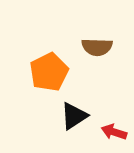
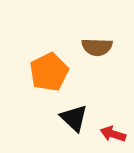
black triangle: moved 2 px down; rotated 44 degrees counterclockwise
red arrow: moved 1 px left, 2 px down
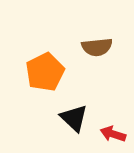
brown semicircle: rotated 8 degrees counterclockwise
orange pentagon: moved 4 px left
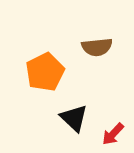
red arrow: rotated 65 degrees counterclockwise
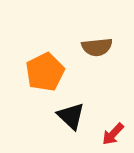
black triangle: moved 3 px left, 2 px up
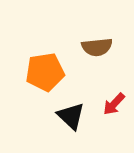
orange pentagon: rotated 18 degrees clockwise
red arrow: moved 1 px right, 30 px up
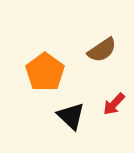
brown semicircle: moved 5 px right, 3 px down; rotated 28 degrees counterclockwise
orange pentagon: rotated 27 degrees counterclockwise
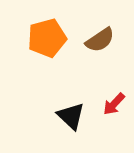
brown semicircle: moved 2 px left, 10 px up
orange pentagon: moved 2 px right, 34 px up; rotated 21 degrees clockwise
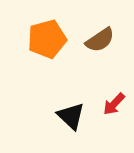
orange pentagon: moved 1 px down
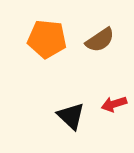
orange pentagon: rotated 21 degrees clockwise
red arrow: rotated 30 degrees clockwise
